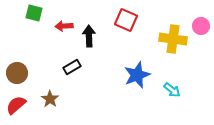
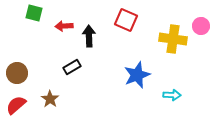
cyan arrow: moved 5 px down; rotated 36 degrees counterclockwise
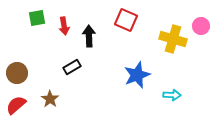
green square: moved 3 px right, 5 px down; rotated 24 degrees counterclockwise
red arrow: rotated 96 degrees counterclockwise
yellow cross: rotated 8 degrees clockwise
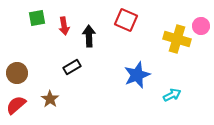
yellow cross: moved 4 px right
cyan arrow: rotated 30 degrees counterclockwise
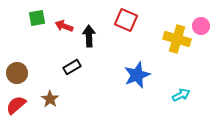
red arrow: rotated 120 degrees clockwise
cyan arrow: moved 9 px right
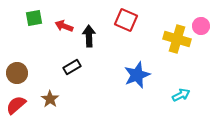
green square: moved 3 px left
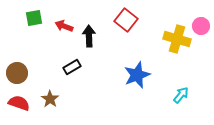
red square: rotated 15 degrees clockwise
cyan arrow: rotated 24 degrees counterclockwise
red semicircle: moved 3 px right, 2 px up; rotated 60 degrees clockwise
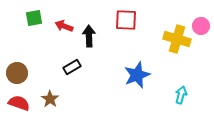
red square: rotated 35 degrees counterclockwise
cyan arrow: rotated 24 degrees counterclockwise
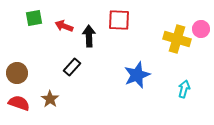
red square: moved 7 px left
pink circle: moved 3 px down
black rectangle: rotated 18 degrees counterclockwise
cyan arrow: moved 3 px right, 6 px up
